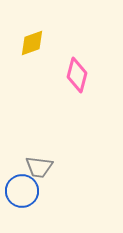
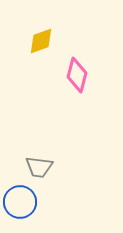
yellow diamond: moved 9 px right, 2 px up
blue circle: moved 2 px left, 11 px down
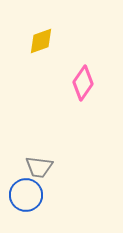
pink diamond: moved 6 px right, 8 px down; rotated 20 degrees clockwise
blue circle: moved 6 px right, 7 px up
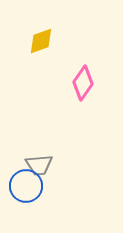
gray trapezoid: moved 2 px up; rotated 12 degrees counterclockwise
blue circle: moved 9 px up
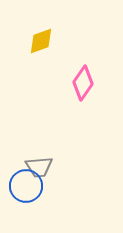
gray trapezoid: moved 2 px down
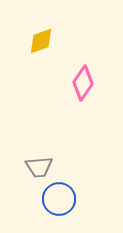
blue circle: moved 33 px right, 13 px down
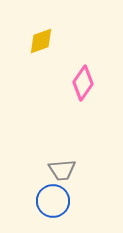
gray trapezoid: moved 23 px right, 3 px down
blue circle: moved 6 px left, 2 px down
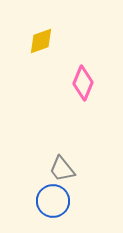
pink diamond: rotated 12 degrees counterclockwise
gray trapezoid: moved 1 px up; rotated 56 degrees clockwise
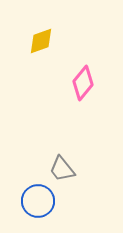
pink diamond: rotated 16 degrees clockwise
blue circle: moved 15 px left
